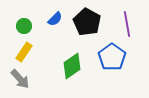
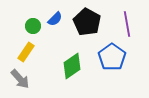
green circle: moved 9 px right
yellow rectangle: moved 2 px right
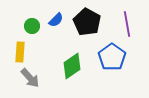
blue semicircle: moved 1 px right, 1 px down
green circle: moved 1 px left
yellow rectangle: moved 6 px left; rotated 30 degrees counterclockwise
gray arrow: moved 10 px right, 1 px up
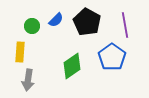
purple line: moved 2 px left, 1 px down
gray arrow: moved 2 px left, 2 px down; rotated 50 degrees clockwise
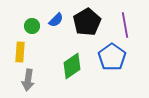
black pentagon: rotated 12 degrees clockwise
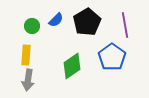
yellow rectangle: moved 6 px right, 3 px down
